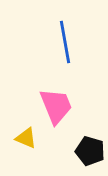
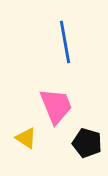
yellow triangle: rotated 10 degrees clockwise
black pentagon: moved 3 px left, 8 px up
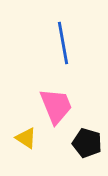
blue line: moved 2 px left, 1 px down
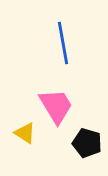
pink trapezoid: rotated 9 degrees counterclockwise
yellow triangle: moved 1 px left, 5 px up
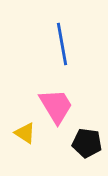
blue line: moved 1 px left, 1 px down
black pentagon: rotated 8 degrees counterclockwise
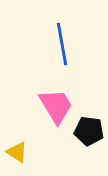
yellow triangle: moved 8 px left, 19 px down
black pentagon: moved 2 px right, 12 px up
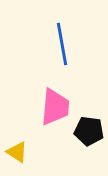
pink trapezoid: moved 1 px left, 1 px down; rotated 36 degrees clockwise
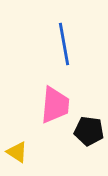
blue line: moved 2 px right
pink trapezoid: moved 2 px up
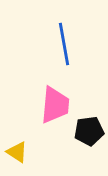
black pentagon: rotated 16 degrees counterclockwise
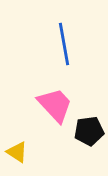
pink trapezoid: rotated 48 degrees counterclockwise
